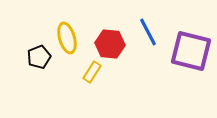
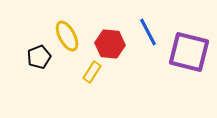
yellow ellipse: moved 2 px up; rotated 12 degrees counterclockwise
purple square: moved 2 px left, 1 px down
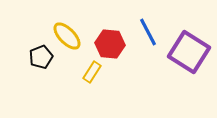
yellow ellipse: rotated 16 degrees counterclockwise
purple square: rotated 18 degrees clockwise
black pentagon: moved 2 px right
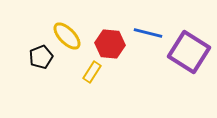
blue line: moved 1 px down; rotated 48 degrees counterclockwise
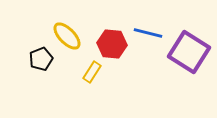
red hexagon: moved 2 px right
black pentagon: moved 2 px down
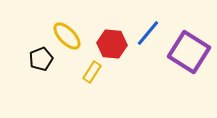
blue line: rotated 64 degrees counterclockwise
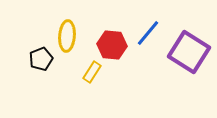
yellow ellipse: rotated 48 degrees clockwise
red hexagon: moved 1 px down
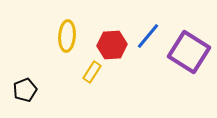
blue line: moved 3 px down
red hexagon: rotated 8 degrees counterclockwise
black pentagon: moved 16 px left, 31 px down
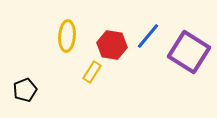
red hexagon: rotated 12 degrees clockwise
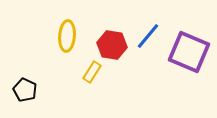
purple square: rotated 9 degrees counterclockwise
black pentagon: rotated 25 degrees counterclockwise
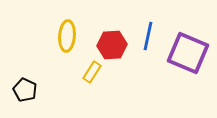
blue line: rotated 28 degrees counterclockwise
red hexagon: rotated 12 degrees counterclockwise
purple square: moved 1 px left, 1 px down
